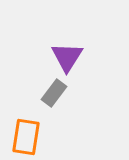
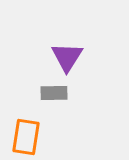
gray rectangle: rotated 52 degrees clockwise
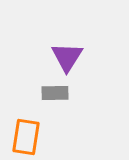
gray rectangle: moved 1 px right
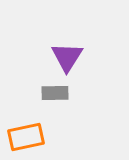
orange rectangle: rotated 69 degrees clockwise
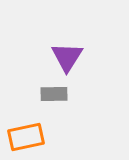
gray rectangle: moved 1 px left, 1 px down
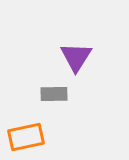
purple triangle: moved 9 px right
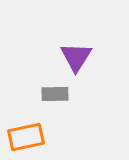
gray rectangle: moved 1 px right
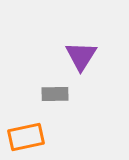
purple triangle: moved 5 px right, 1 px up
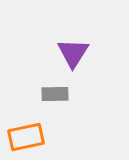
purple triangle: moved 8 px left, 3 px up
